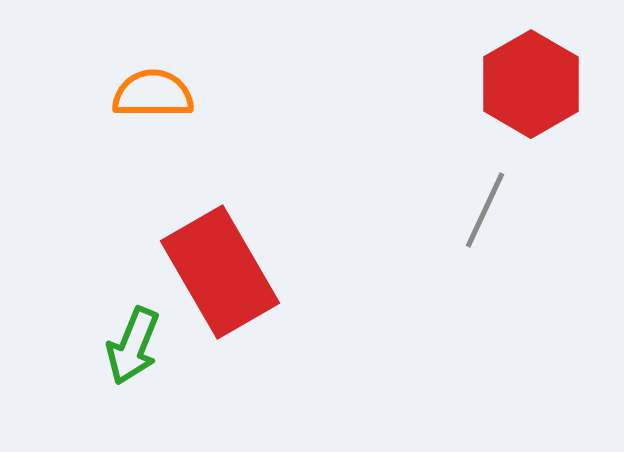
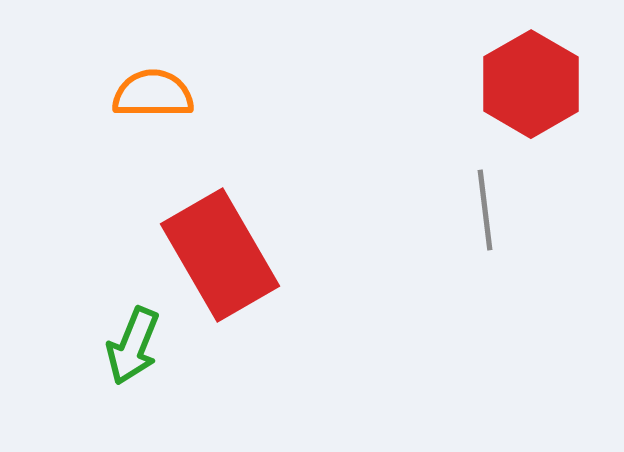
gray line: rotated 32 degrees counterclockwise
red rectangle: moved 17 px up
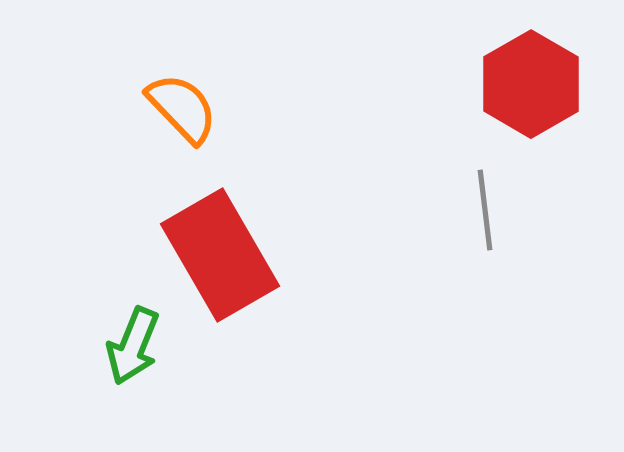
orange semicircle: moved 29 px right, 14 px down; rotated 46 degrees clockwise
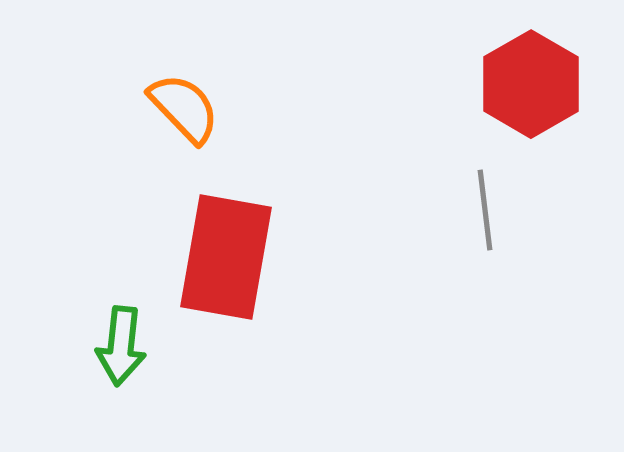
orange semicircle: moved 2 px right
red rectangle: moved 6 px right, 2 px down; rotated 40 degrees clockwise
green arrow: moved 12 px left; rotated 16 degrees counterclockwise
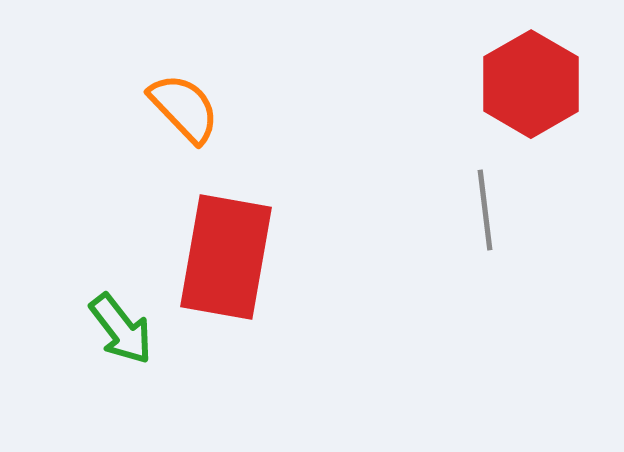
green arrow: moved 17 px up; rotated 44 degrees counterclockwise
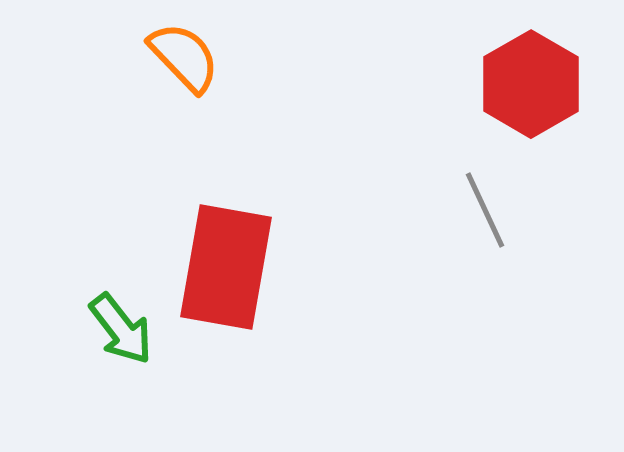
orange semicircle: moved 51 px up
gray line: rotated 18 degrees counterclockwise
red rectangle: moved 10 px down
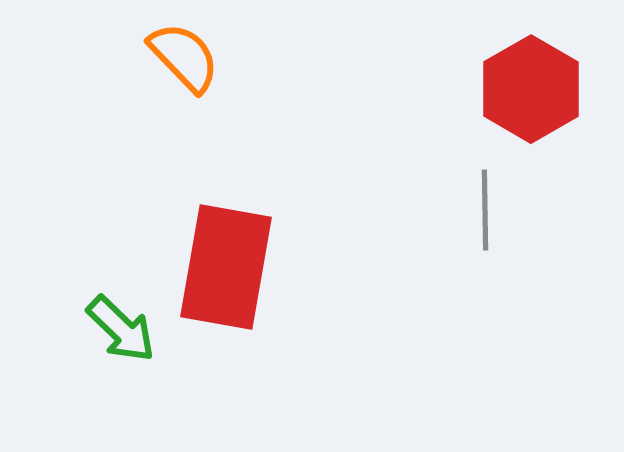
red hexagon: moved 5 px down
gray line: rotated 24 degrees clockwise
green arrow: rotated 8 degrees counterclockwise
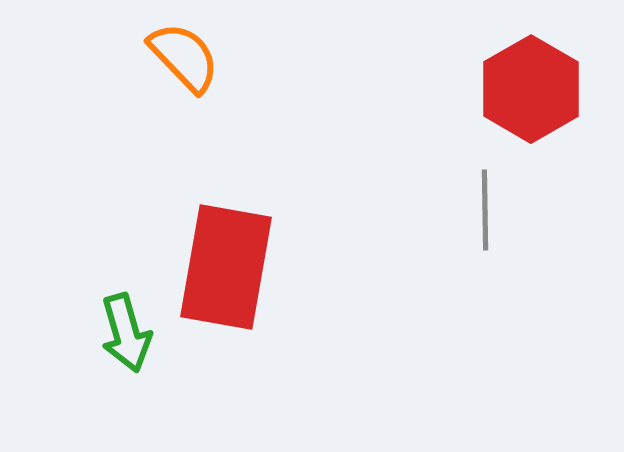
green arrow: moved 5 px right, 4 px down; rotated 30 degrees clockwise
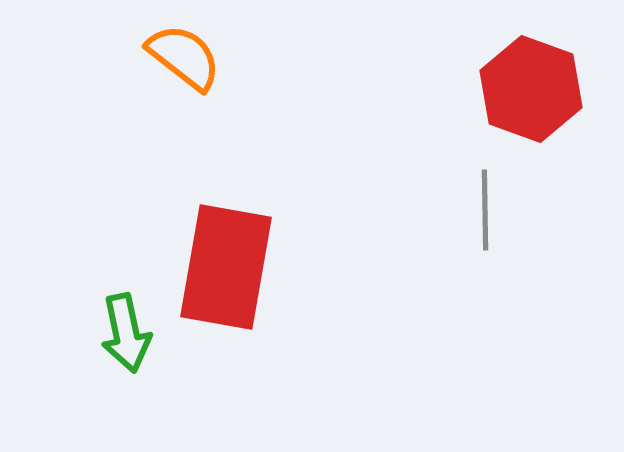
orange semicircle: rotated 8 degrees counterclockwise
red hexagon: rotated 10 degrees counterclockwise
green arrow: rotated 4 degrees clockwise
